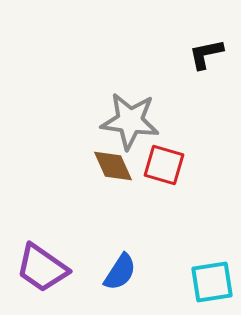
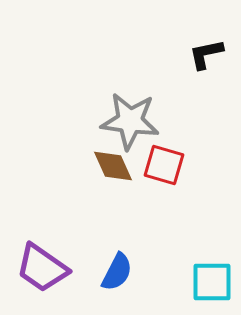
blue semicircle: moved 3 px left; rotated 6 degrees counterclockwise
cyan square: rotated 9 degrees clockwise
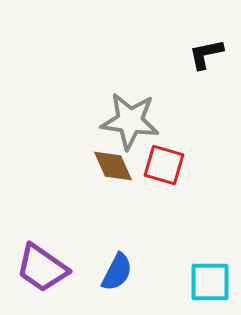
cyan square: moved 2 px left
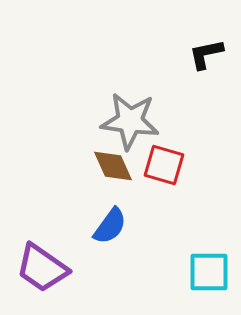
blue semicircle: moved 7 px left, 46 px up; rotated 9 degrees clockwise
cyan square: moved 1 px left, 10 px up
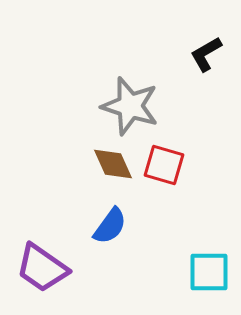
black L-shape: rotated 18 degrees counterclockwise
gray star: moved 15 px up; rotated 10 degrees clockwise
brown diamond: moved 2 px up
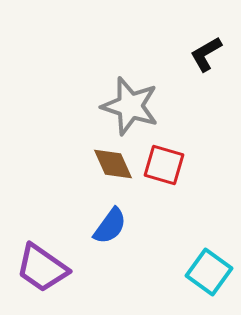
cyan square: rotated 36 degrees clockwise
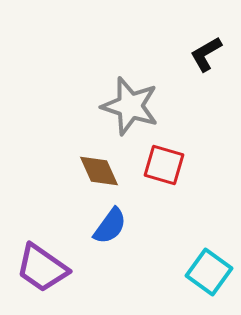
brown diamond: moved 14 px left, 7 px down
